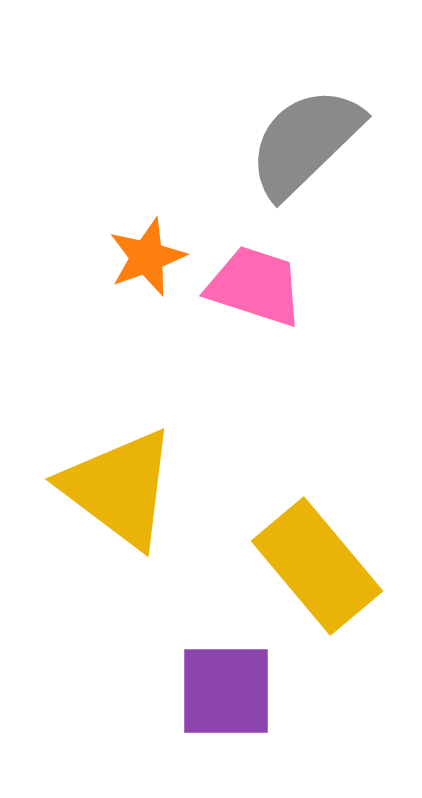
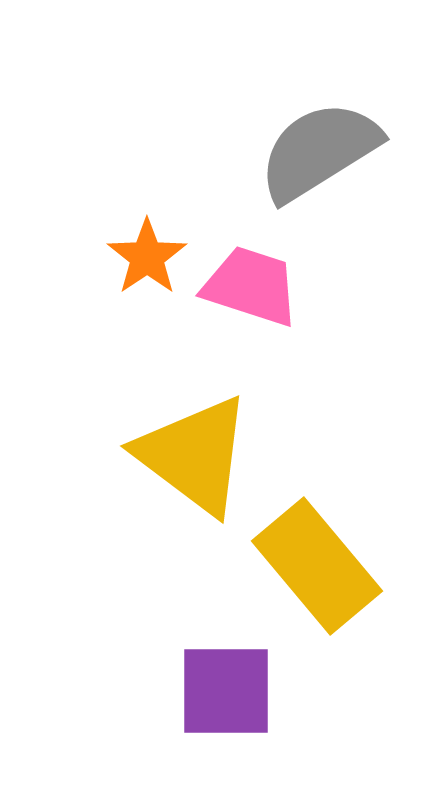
gray semicircle: moved 14 px right, 9 px down; rotated 12 degrees clockwise
orange star: rotated 14 degrees counterclockwise
pink trapezoid: moved 4 px left
yellow triangle: moved 75 px right, 33 px up
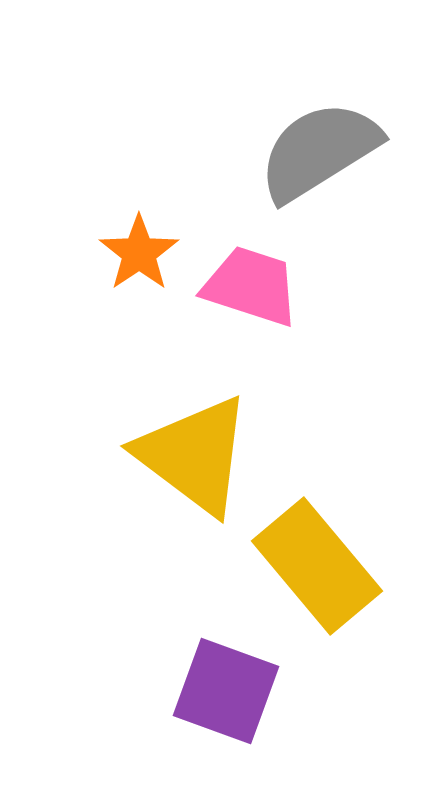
orange star: moved 8 px left, 4 px up
purple square: rotated 20 degrees clockwise
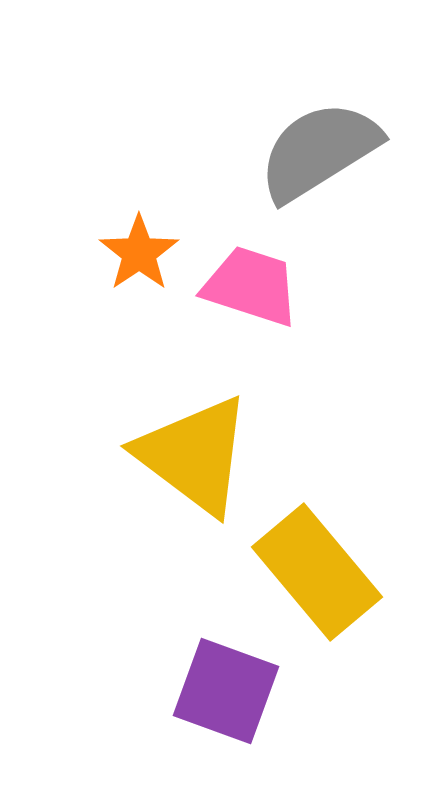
yellow rectangle: moved 6 px down
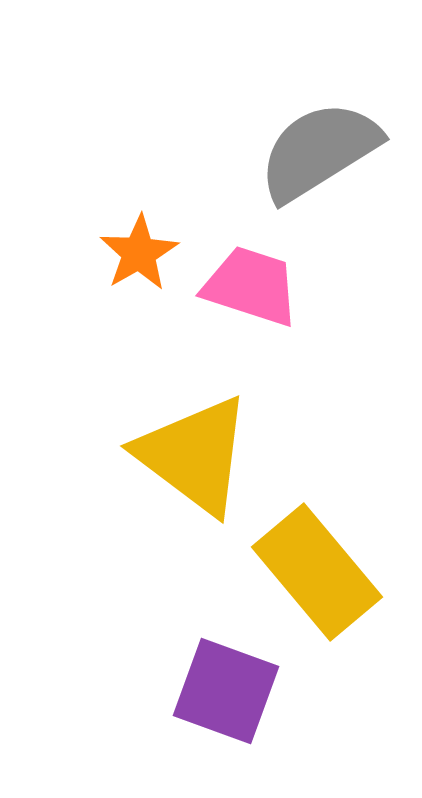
orange star: rotated 4 degrees clockwise
